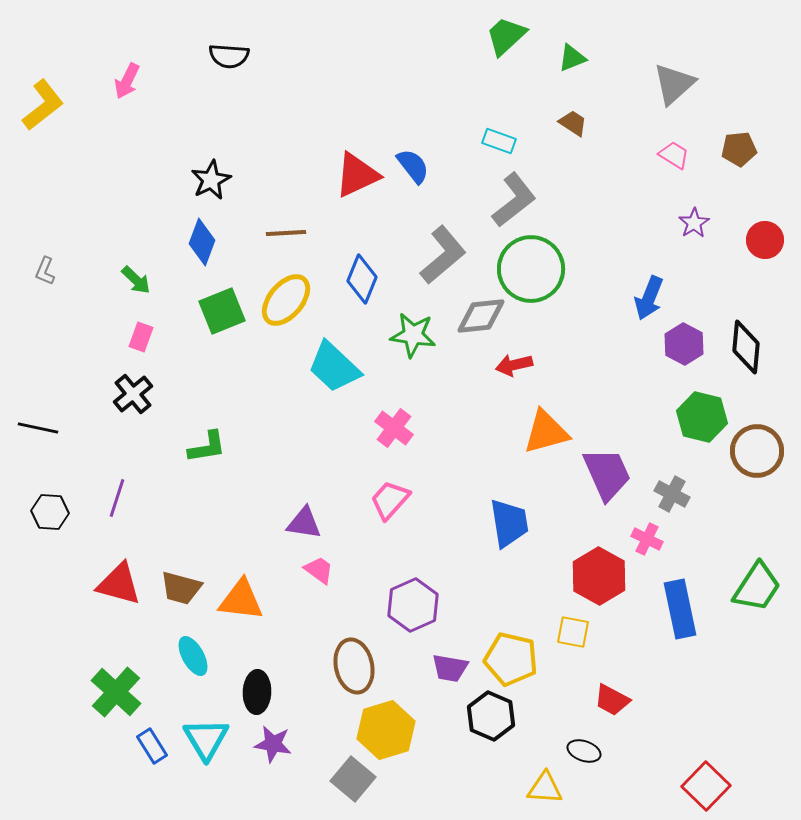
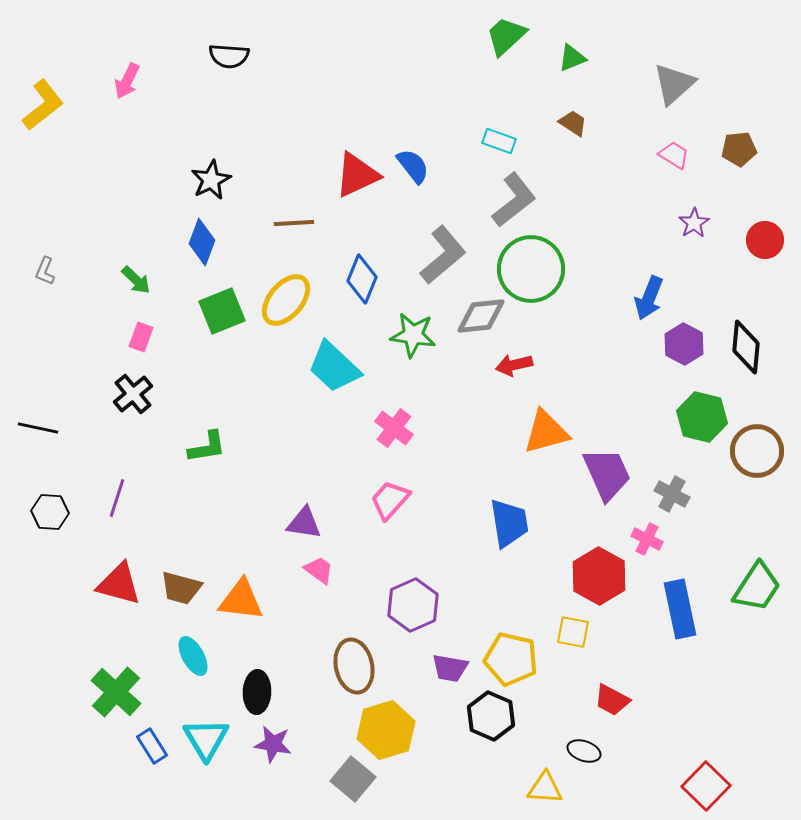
brown line at (286, 233): moved 8 px right, 10 px up
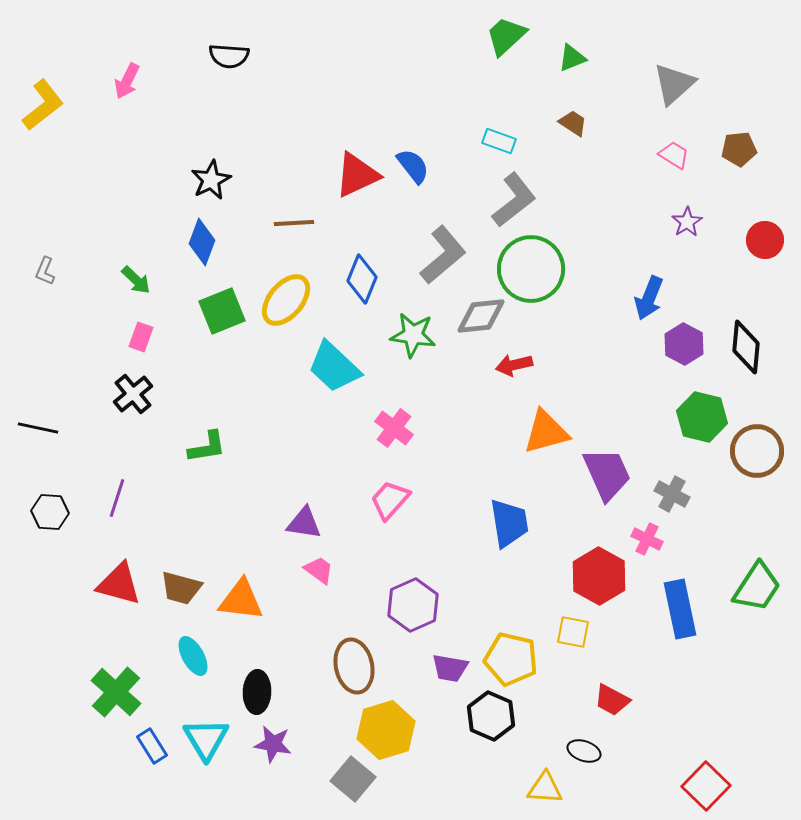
purple star at (694, 223): moved 7 px left, 1 px up
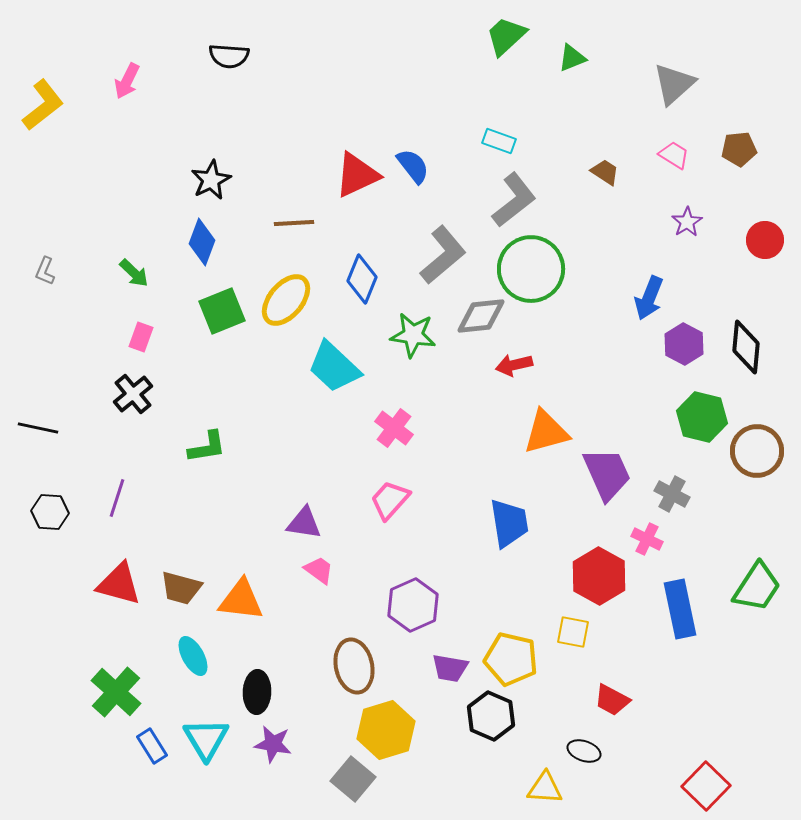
brown trapezoid at (573, 123): moved 32 px right, 49 px down
green arrow at (136, 280): moved 2 px left, 7 px up
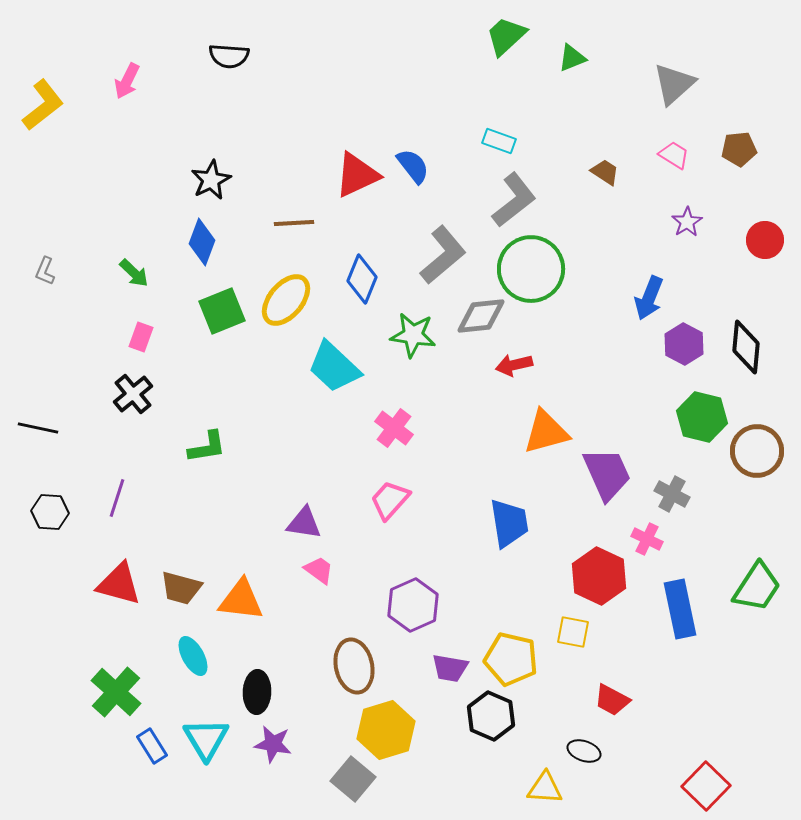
red hexagon at (599, 576): rotated 4 degrees counterclockwise
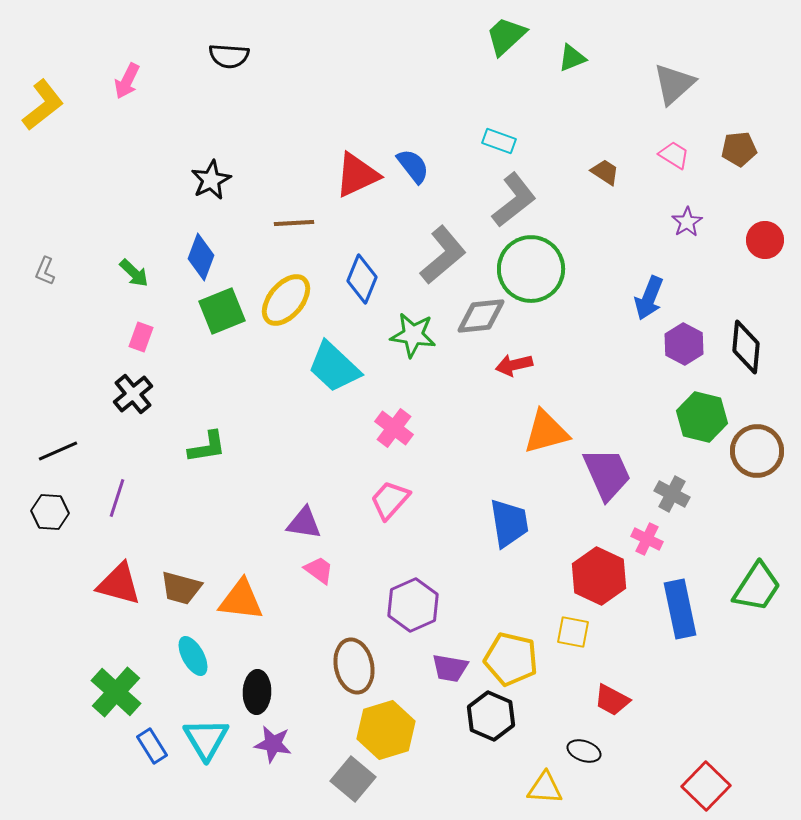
blue diamond at (202, 242): moved 1 px left, 15 px down
black line at (38, 428): moved 20 px right, 23 px down; rotated 36 degrees counterclockwise
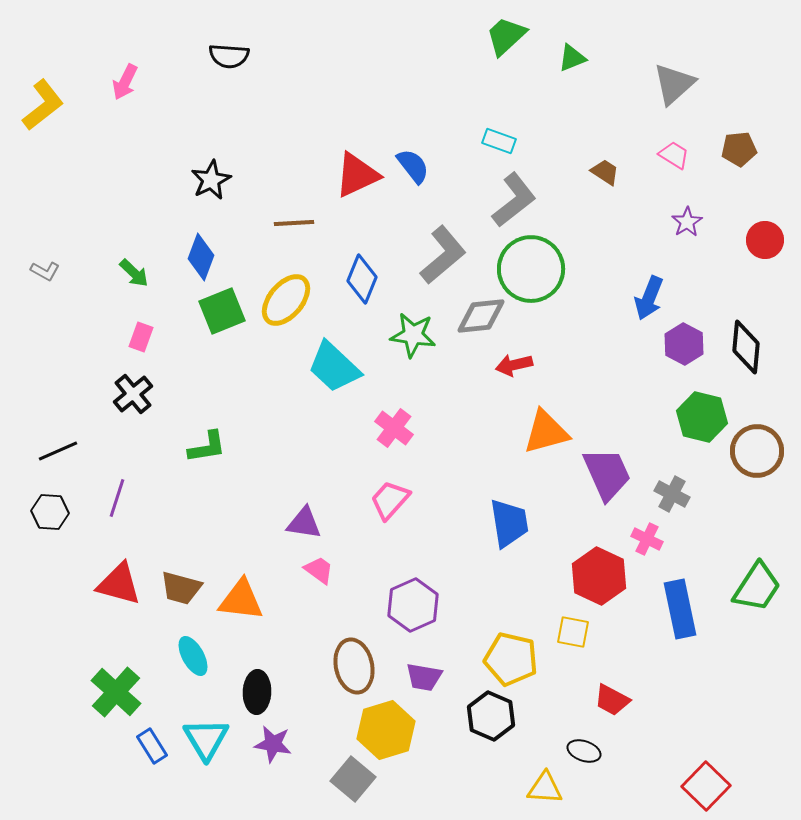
pink arrow at (127, 81): moved 2 px left, 1 px down
gray L-shape at (45, 271): rotated 84 degrees counterclockwise
purple trapezoid at (450, 668): moved 26 px left, 9 px down
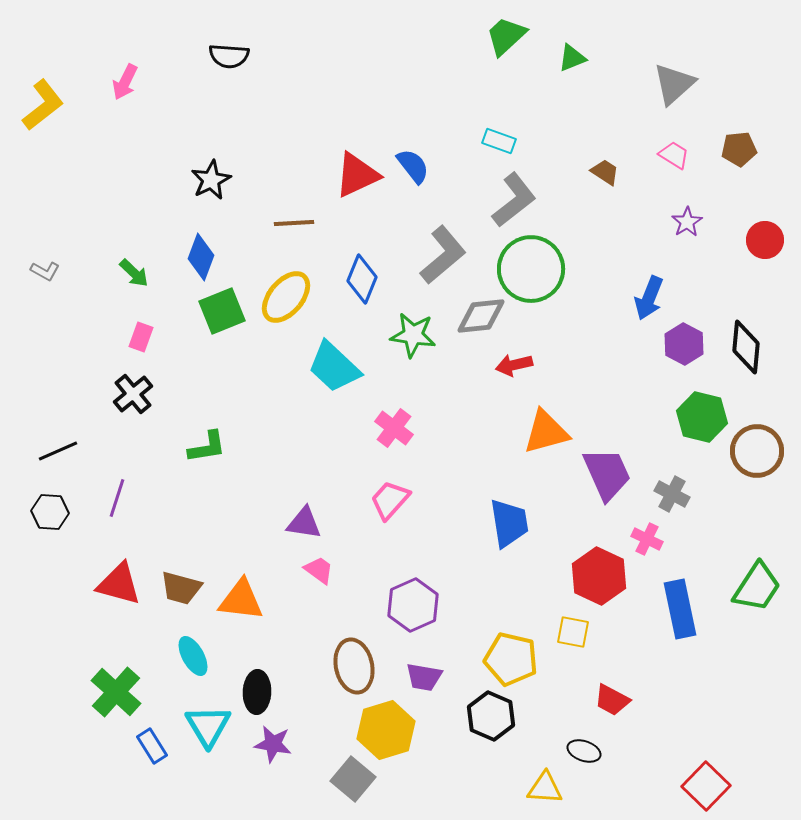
yellow ellipse at (286, 300): moved 3 px up
cyan triangle at (206, 739): moved 2 px right, 13 px up
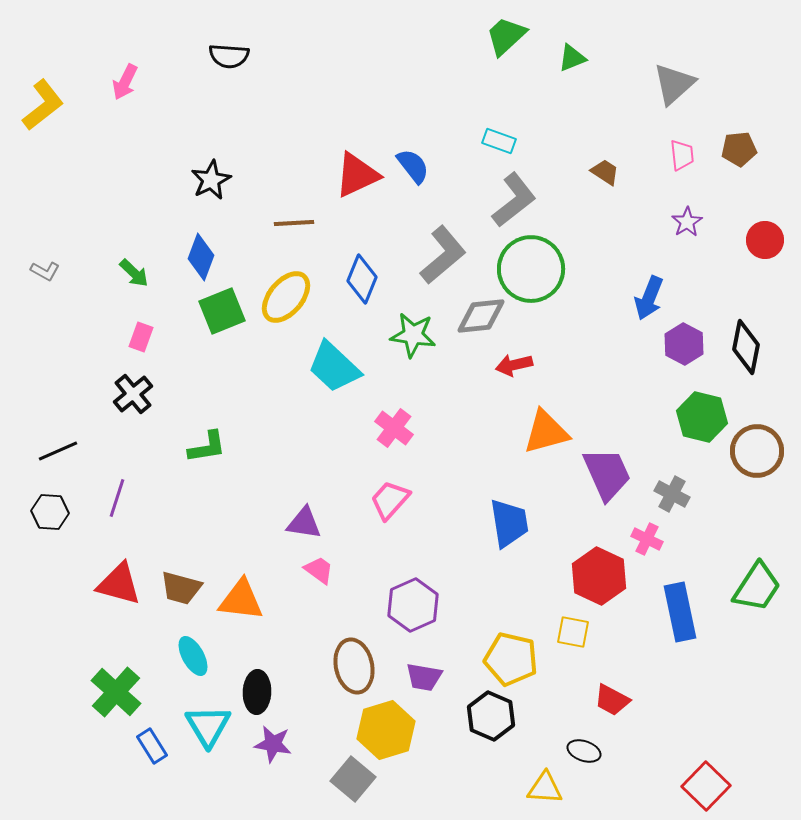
pink trapezoid at (674, 155): moved 8 px right; rotated 52 degrees clockwise
black diamond at (746, 347): rotated 6 degrees clockwise
blue rectangle at (680, 609): moved 3 px down
